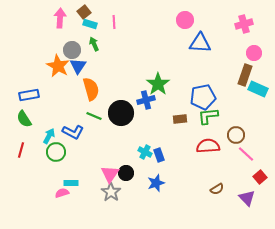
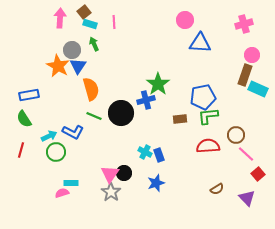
pink circle at (254, 53): moved 2 px left, 2 px down
cyan arrow at (49, 136): rotated 35 degrees clockwise
black circle at (126, 173): moved 2 px left
red square at (260, 177): moved 2 px left, 3 px up
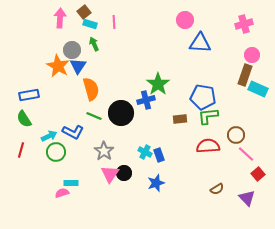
blue pentagon at (203, 97): rotated 20 degrees clockwise
gray star at (111, 192): moved 7 px left, 41 px up
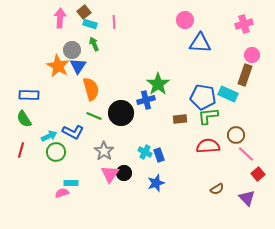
cyan rectangle at (258, 89): moved 30 px left, 5 px down
blue rectangle at (29, 95): rotated 12 degrees clockwise
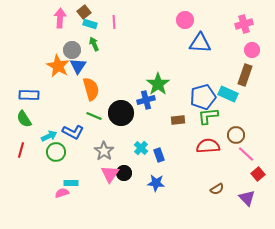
pink circle at (252, 55): moved 5 px up
blue pentagon at (203, 97): rotated 25 degrees counterclockwise
brown rectangle at (180, 119): moved 2 px left, 1 px down
cyan cross at (145, 152): moved 4 px left, 4 px up; rotated 16 degrees clockwise
blue star at (156, 183): rotated 24 degrees clockwise
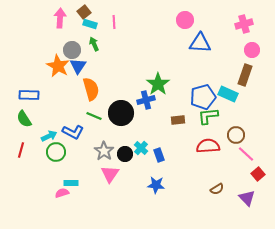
black circle at (124, 173): moved 1 px right, 19 px up
blue star at (156, 183): moved 2 px down
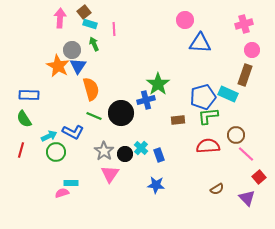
pink line at (114, 22): moved 7 px down
red square at (258, 174): moved 1 px right, 3 px down
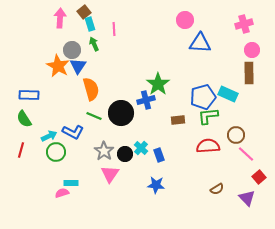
cyan rectangle at (90, 24): rotated 56 degrees clockwise
brown rectangle at (245, 75): moved 4 px right, 2 px up; rotated 20 degrees counterclockwise
